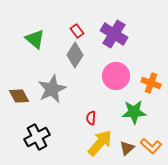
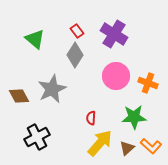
orange cross: moved 3 px left
green star: moved 5 px down
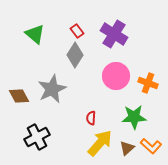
green triangle: moved 5 px up
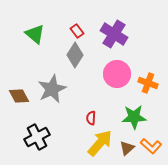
pink circle: moved 1 px right, 2 px up
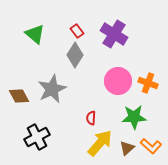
pink circle: moved 1 px right, 7 px down
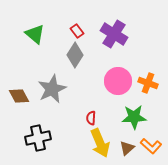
black cross: moved 1 px right, 1 px down; rotated 15 degrees clockwise
yellow arrow: rotated 116 degrees clockwise
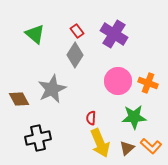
brown diamond: moved 3 px down
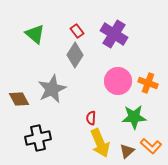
brown triangle: moved 3 px down
